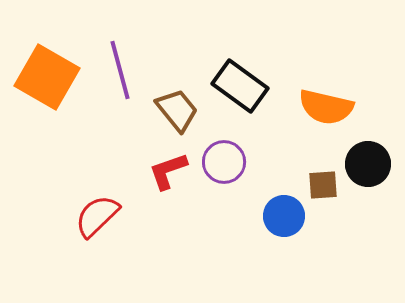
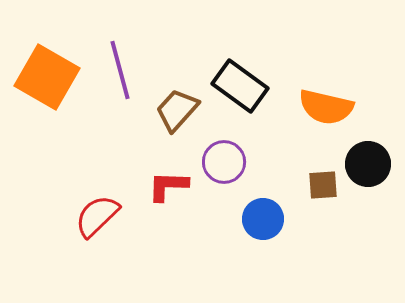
brown trapezoid: rotated 99 degrees counterclockwise
red L-shape: moved 15 px down; rotated 21 degrees clockwise
blue circle: moved 21 px left, 3 px down
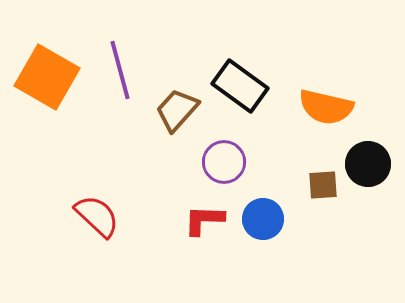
red L-shape: moved 36 px right, 34 px down
red semicircle: rotated 87 degrees clockwise
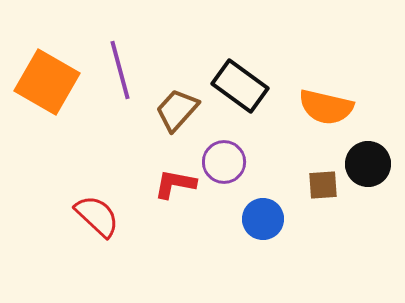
orange square: moved 5 px down
red L-shape: moved 29 px left, 36 px up; rotated 9 degrees clockwise
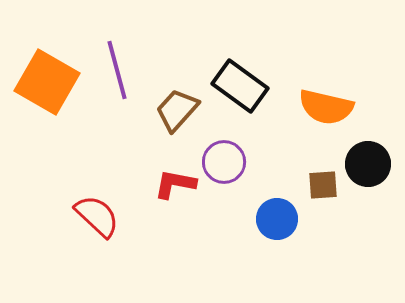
purple line: moved 3 px left
blue circle: moved 14 px right
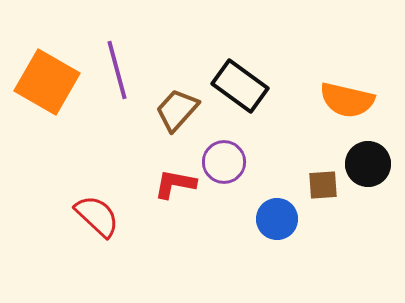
orange semicircle: moved 21 px right, 7 px up
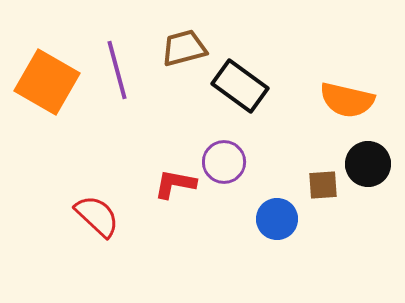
brown trapezoid: moved 7 px right, 62 px up; rotated 33 degrees clockwise
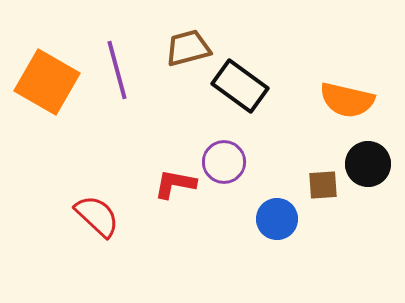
brown trapezoid: moved 4 px right
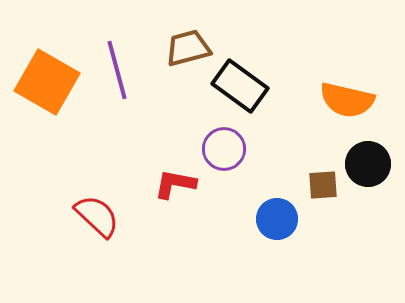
purple circle: moved 13 px up
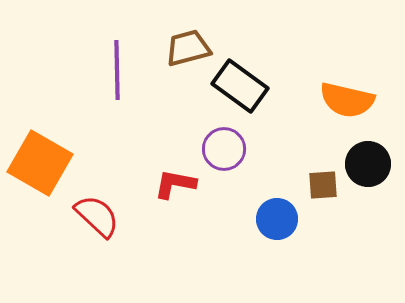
purple line: rotated 14 degrees clockwise
orange square: moved 7 px left, 81 px down
